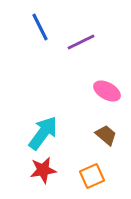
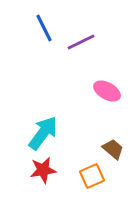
blue line: moved 4 px right, 1 px down
brown trapezoid: moved 7 px right, 14 px down
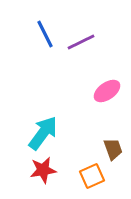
blue line: moved 1 px right, 6 px down
pink ellipse: rotated 64 degrees counterclockwise
brown trapezoid: rotated 30 degrees clockwise
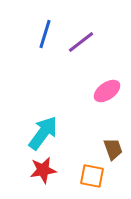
blue line: rotated 44 degrees clockwise
purple line: rotated 12 degrees counterclockwise
orange square: rotated 35 degrees clockwise
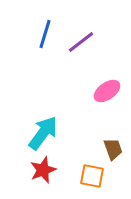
red star: rotated 12 degrees counterclockwise
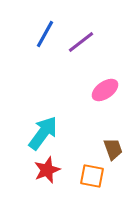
blue line: rotated 12 degrees clockwise
pink ellipse: moved 2 px left, 1 px up
red star: moved 4 px right
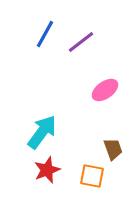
cyan arrow: moved 1 px left, 1 px up
